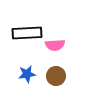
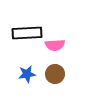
brown circle: moved 1 px left, 2 px up
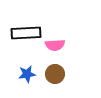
black rectangle: moved 1 px left
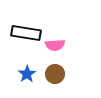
black rectangle: rotated 12 degrees clockwise
blue star: rotated 24 degrees counterclockwise
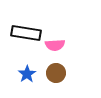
brown circle: moved 1 px right, 1 px up
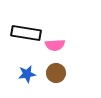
blue star: rotated 24 degrees clockwise
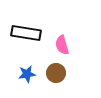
pink semicircle: moved 7 px right; rotated 78 degrees clockwise
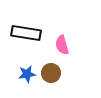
brown circle: moved 5 px left
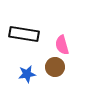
black rectangle: moved 2 px left, 1 px down
brown circle: moved 4 px right, 6 px up
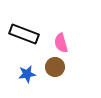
black rectangle: rotated 12 degrees clockwise
pink semicircle: moved 1 px left, 2 px up
